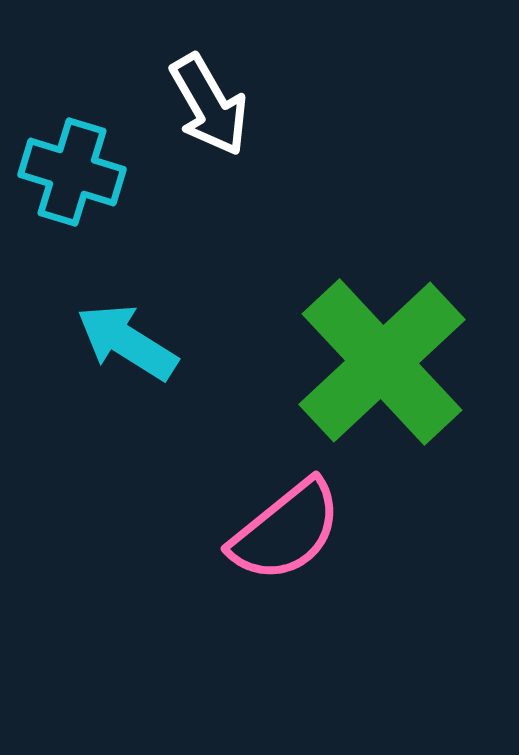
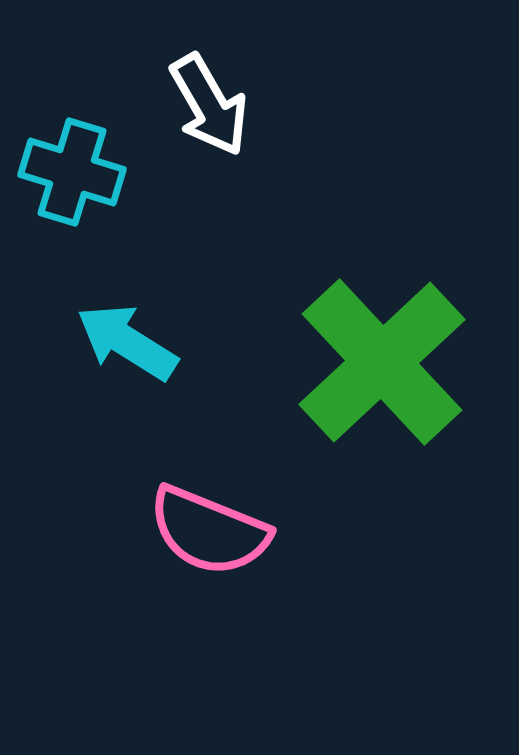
pink semicircle: moved 77 px left; rotated 61 degrees clockwise
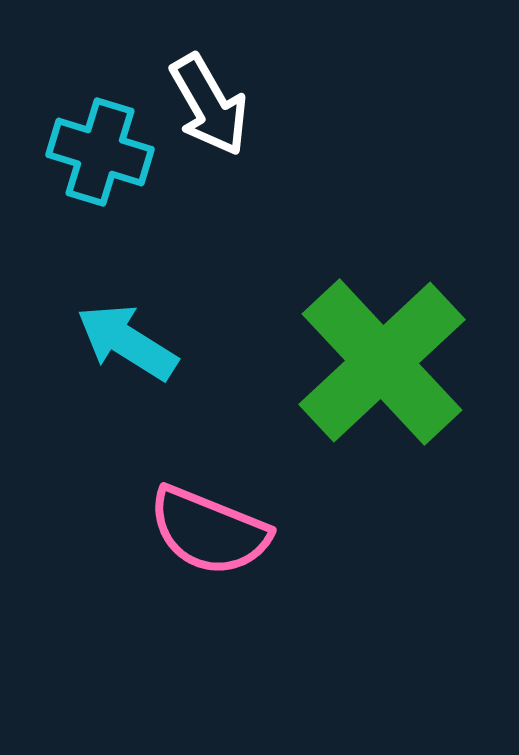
cyan cross: moved 28 px right, 20 px up
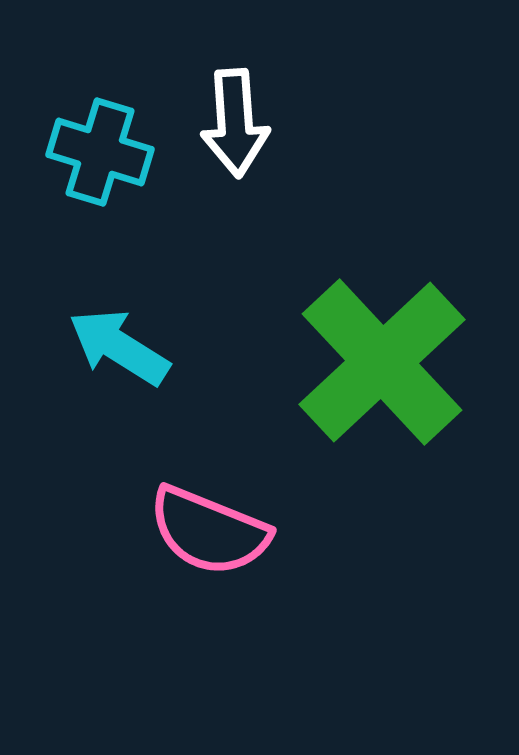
white arrow: moved 26 px right, 18 px down; rotated 26 degrees clockwise
cyan arrow: moved 8 px left, 5 px down
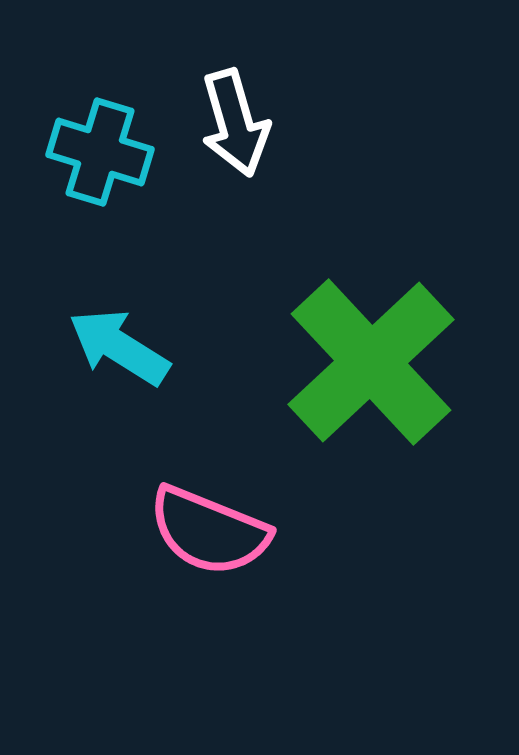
white arrow: rotated 12 degrees counterclockwise
green cross: moved 11 px left
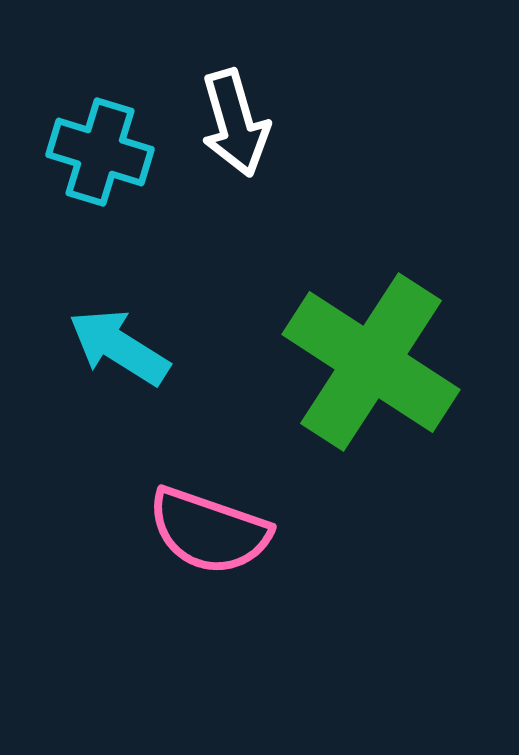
green cross: rotated 14 degrees counterclockwise
pink semicircle: rotated 3 degrees counterclockwise
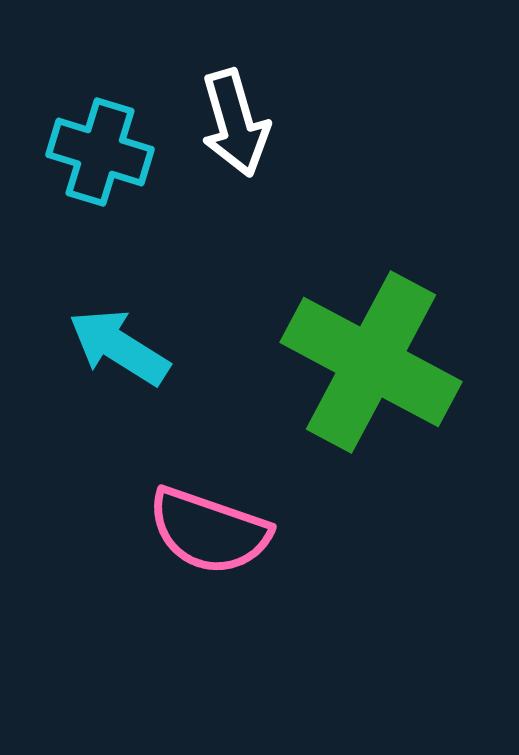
green cross: rotated 5 degrees counterclockwise
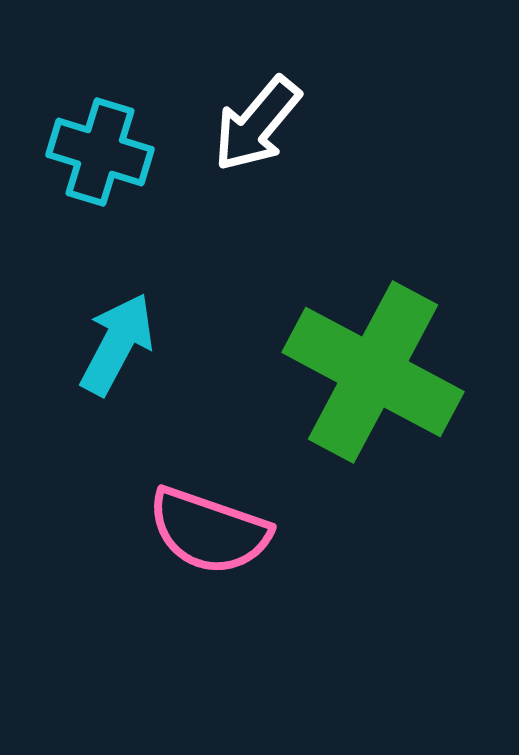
white arrow: moved 22 px right, 1 px down; rotated 56 degrees clockwise
cyan arrow: moved 2 px left, 3 px up; rotated 86 degrees clockwise
green cross: moved 2 px right, 10 px down
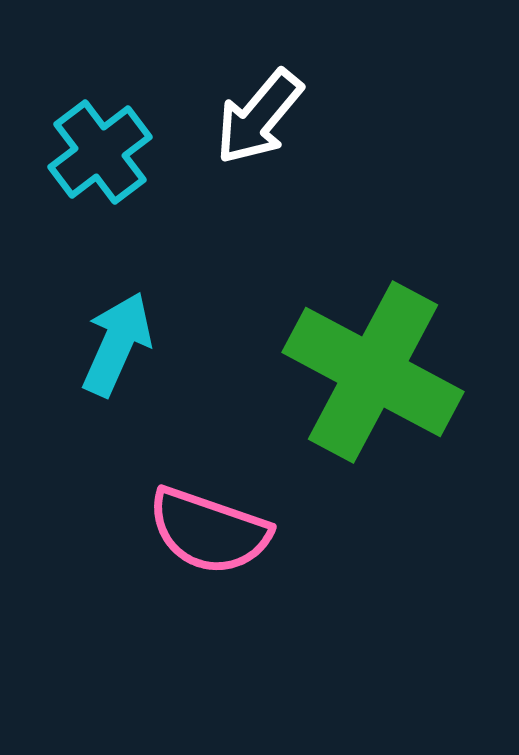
white arrow: moved 2 px right, 7 px up
cyan cross: rotated 36 degrees clockwise
cyan arrow: rotated 4 degrees counterclockwise
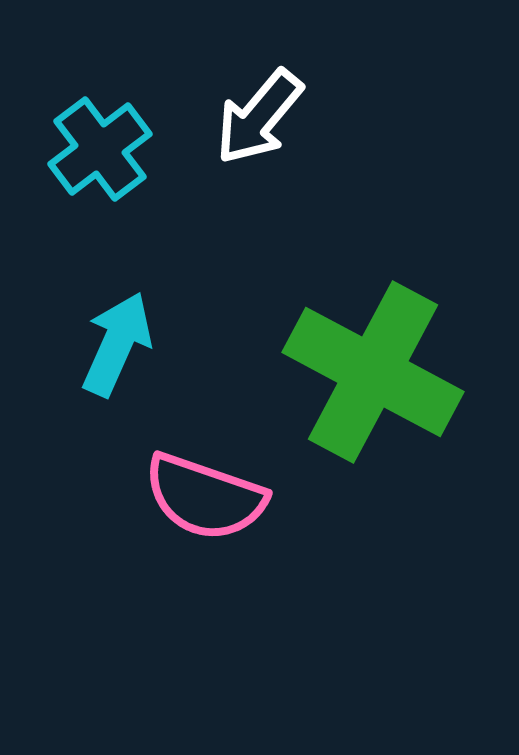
cyan cross: moved 3 px up
pink semicircle: moved 4 px left, 34 px up
